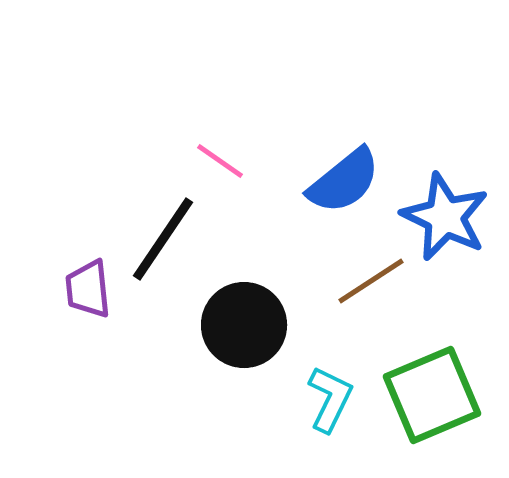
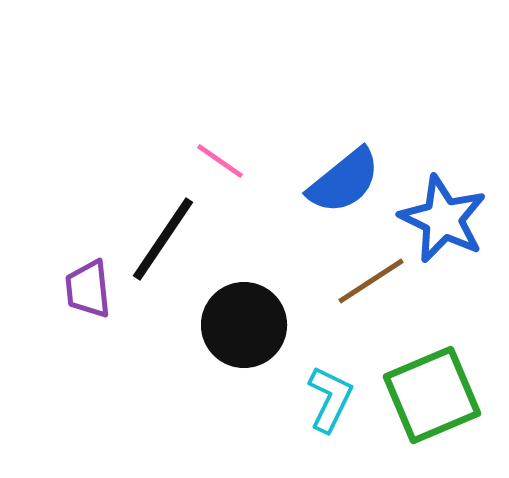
blue star: moved 2 px left, 2 px down
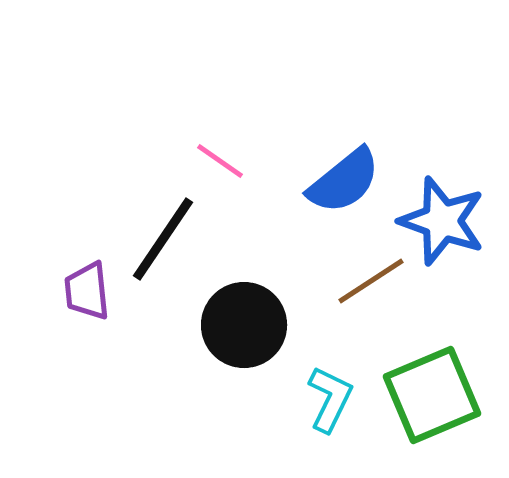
blue star: moved 1 px left, 2 px down; rotated 6 degrees counterclockwise
purple trapezoid: moved 1 px left, 2 px down
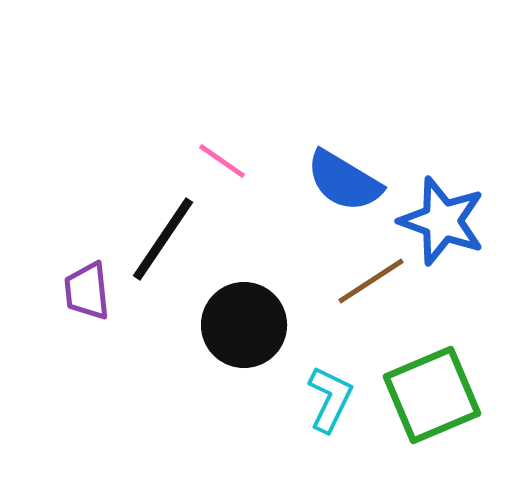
pink line: moved 2 px right
blue semicircle: rotated 70 degrees clockwise
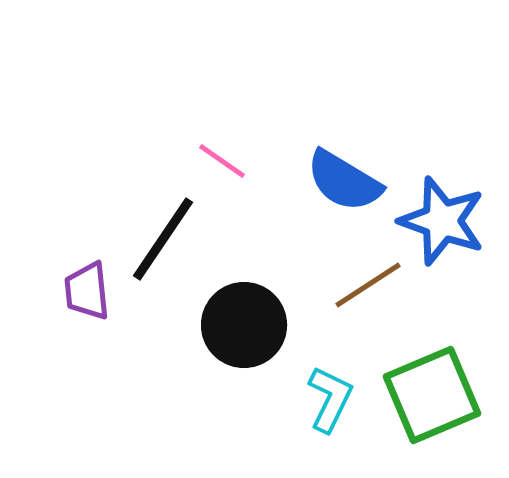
brown line: moved 3 px left, 4 px down
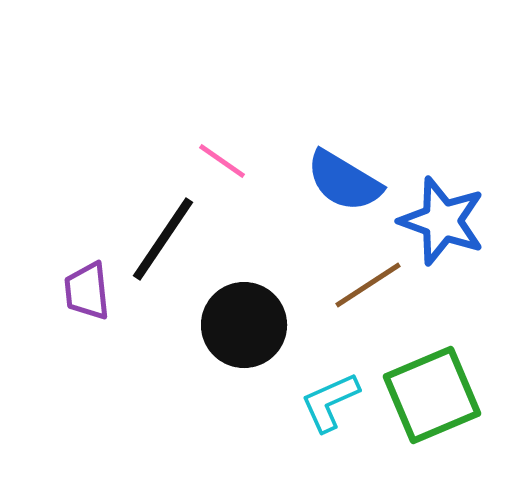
cyan L-shape: moved 3 px down; rotated 140 degrees counterclockwise
